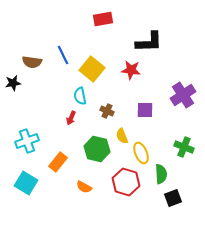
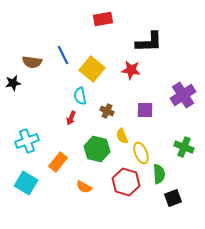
green semicircle: moved 2 px left
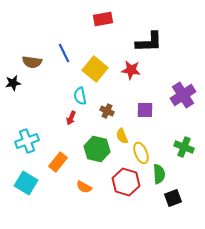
blue line: moved 1 px right, 2 px up
yellow square: moved 3 px right
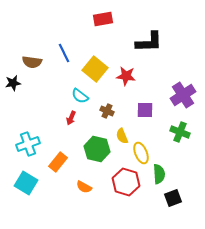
red star: moved 5 px left, 6 px down
cyan semicircle: rotated 42 degrees counterclockwise
cyan cross: moved 1 px right, 3 px down
green cross: moved 4 px left, 15 px up
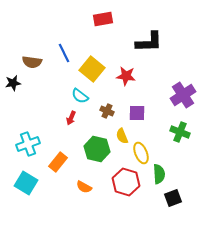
yellow square: moved 3 px left
purple square: moved 8 px left, 3 px down
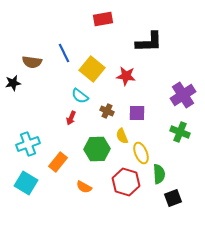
green hexagon: rotated 15 degrees counterclockwise
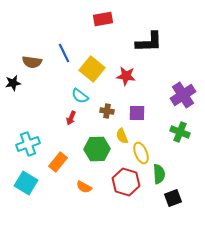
brown cross: rotated 16 degrees counterclockwise
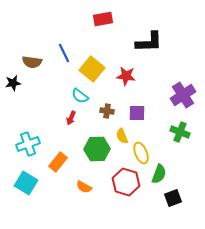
green semicircle: rotated 24 degrees clockwise
